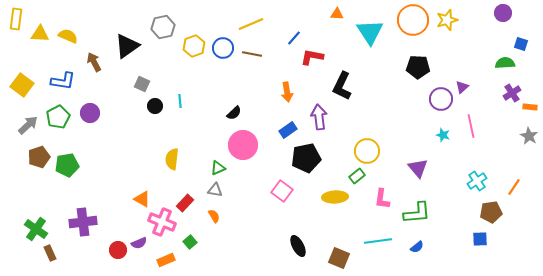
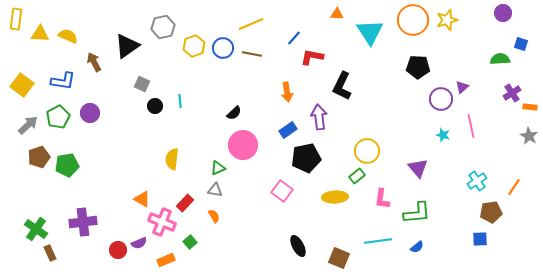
green semicircle at (505, 63): moved 5 px left, 4 px up
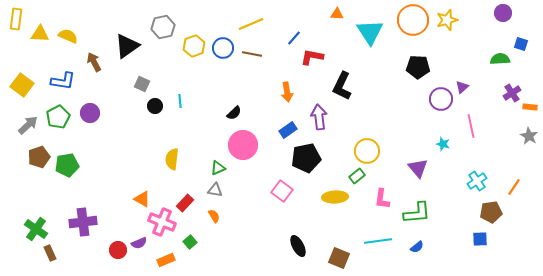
cyan star at (443, 135): moved 9 px down
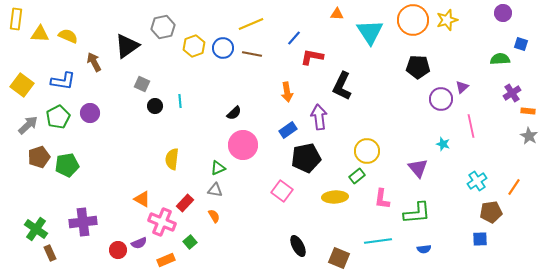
orange rectangle at (530, 107): moved 2 px left, 4 px down
blue semicircle at (417, 247): moved 7 px right, 2 px down; rotated 32 degrees clockwise
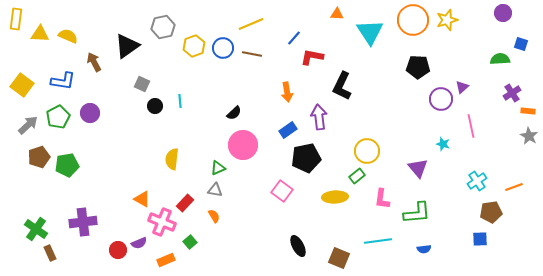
orange line at (514, 187): rotated 36 degrees clockwise
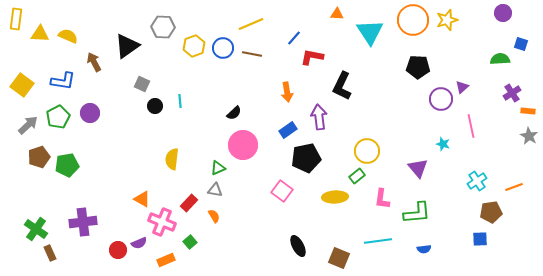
gray hexagon at (163, 27): rotated 15 degrees clockwise
red rectangle at (185, 203): moved 4 px right
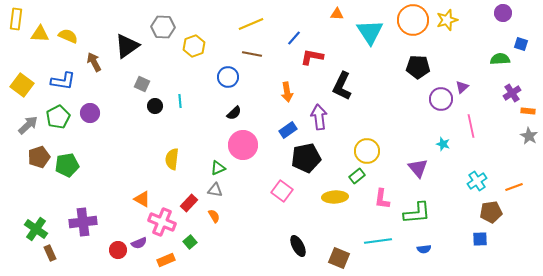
blue circle at (223, 48): moved 5 px right, 29 px down
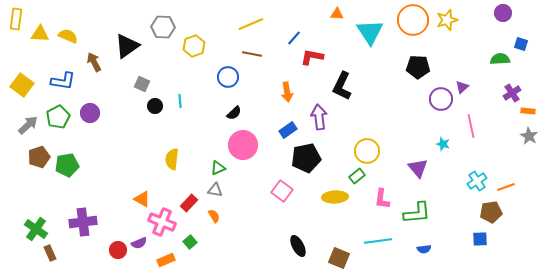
orange line at (514, 187): moved 8 px left
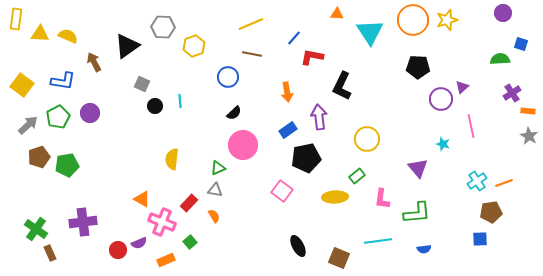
yellow circle at (367, 151): moved 12 px up
orange line at (506, 187): moved 2 px left, 4 px up
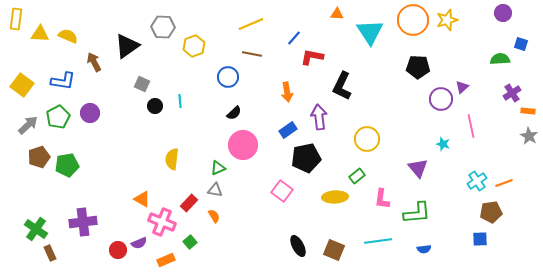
brown square at (339, 258): moved 5 px left, 8 px up
